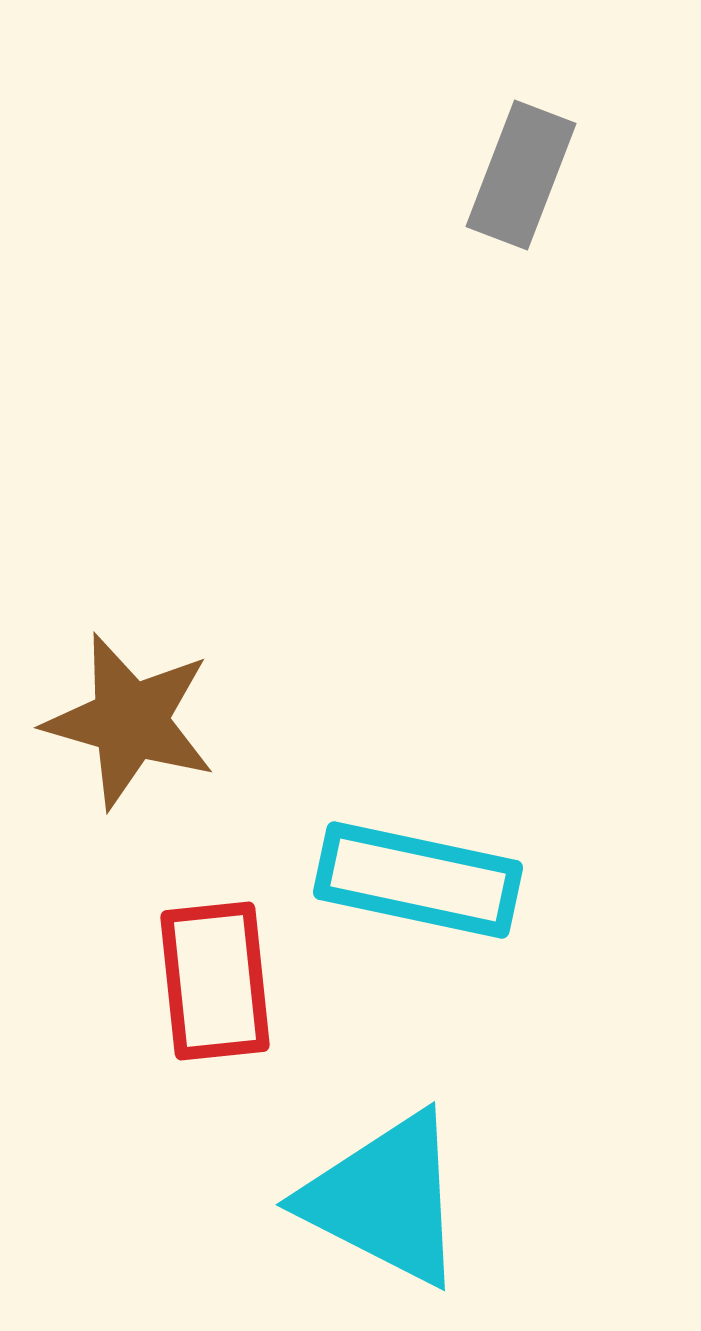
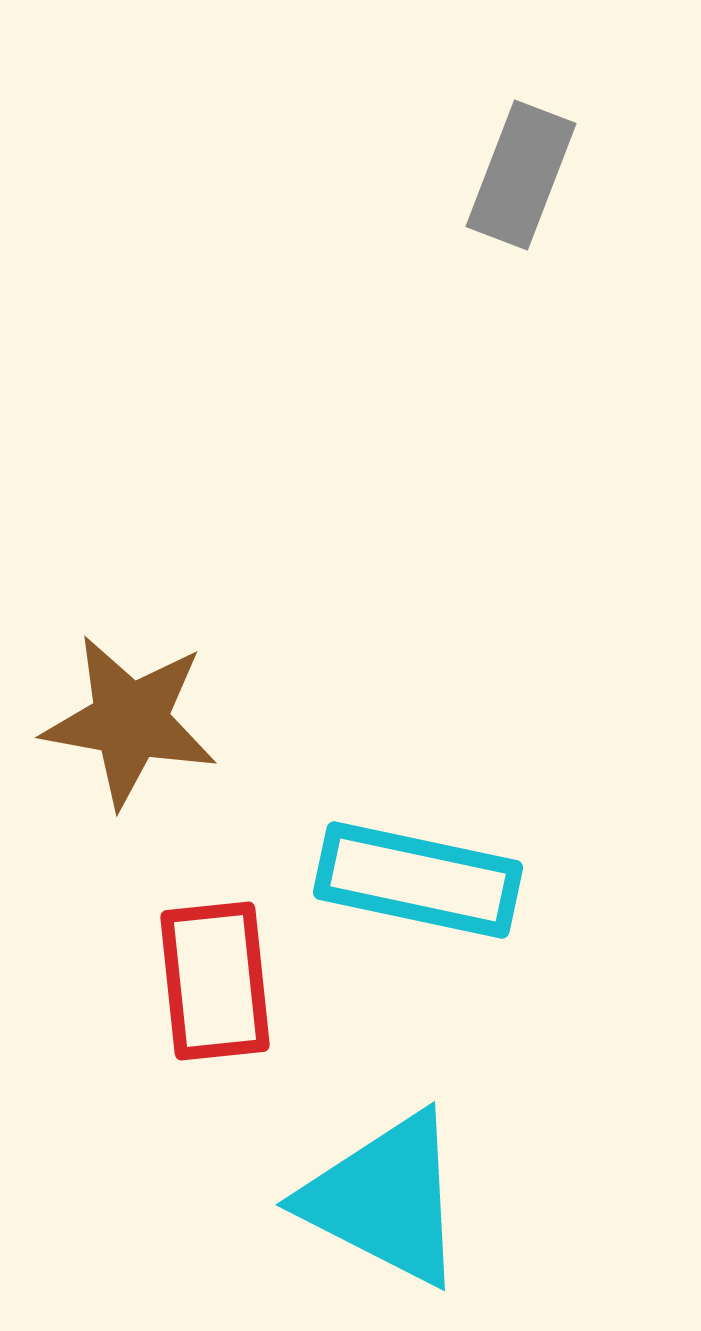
brown star: rotated 6 degrees counterclockwise
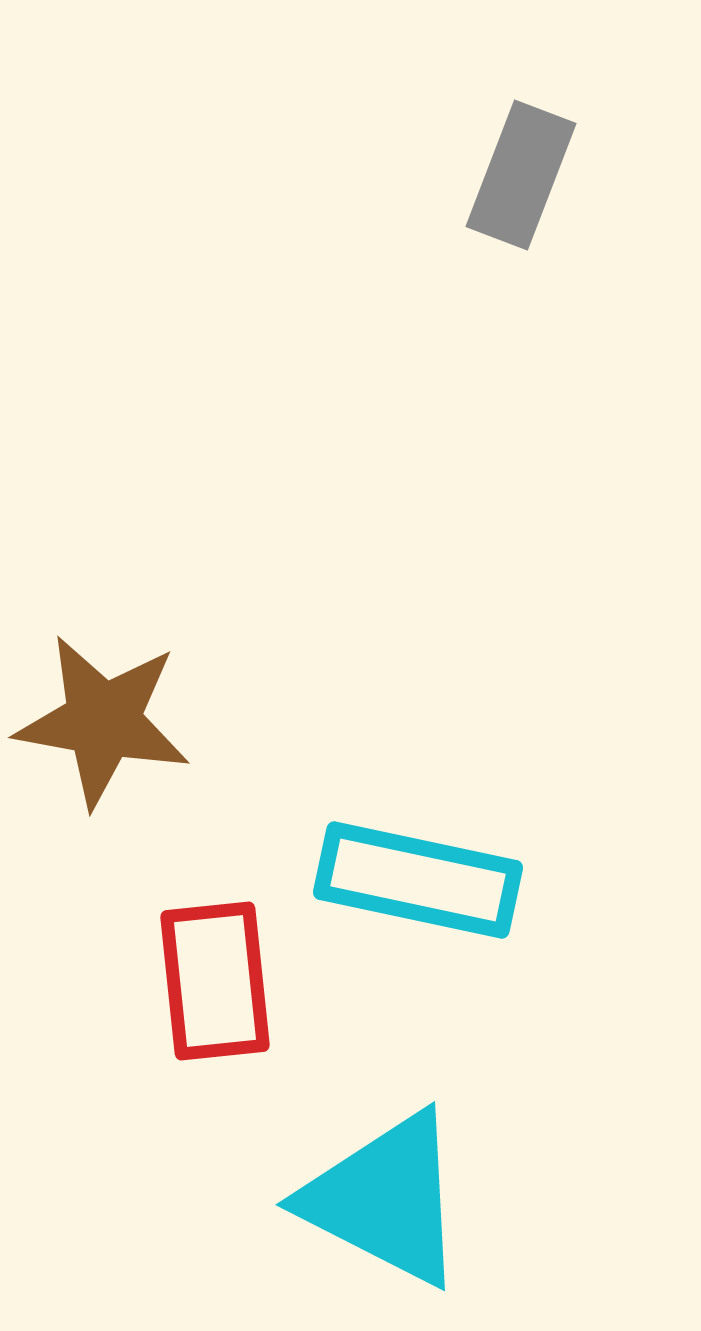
brown star: moved 27 px left
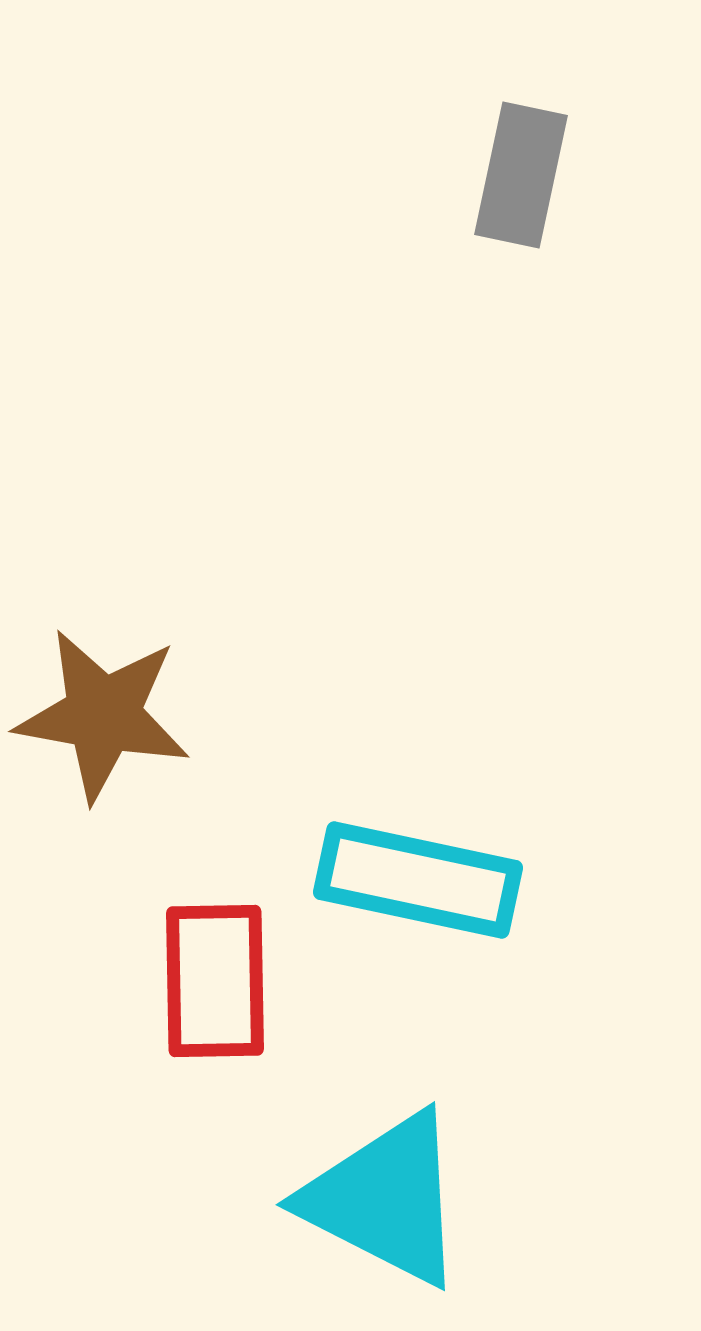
gray rectangle: rotated 9 degrees counterclockwise
brown star: moved 6 px up
red rectangle: rotated 5 degrees clockwise
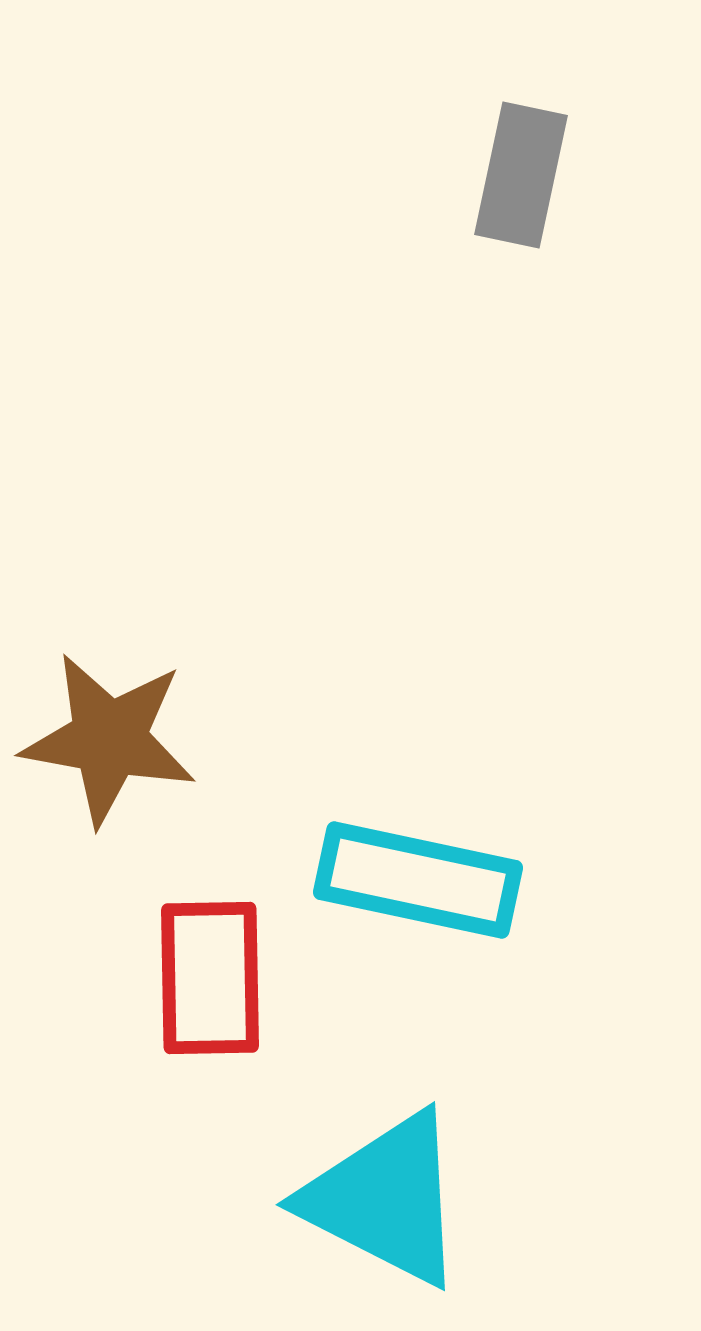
brown star: moved 6 px right, 24 px down
red rectangle: moved 5 px left, 3 px up
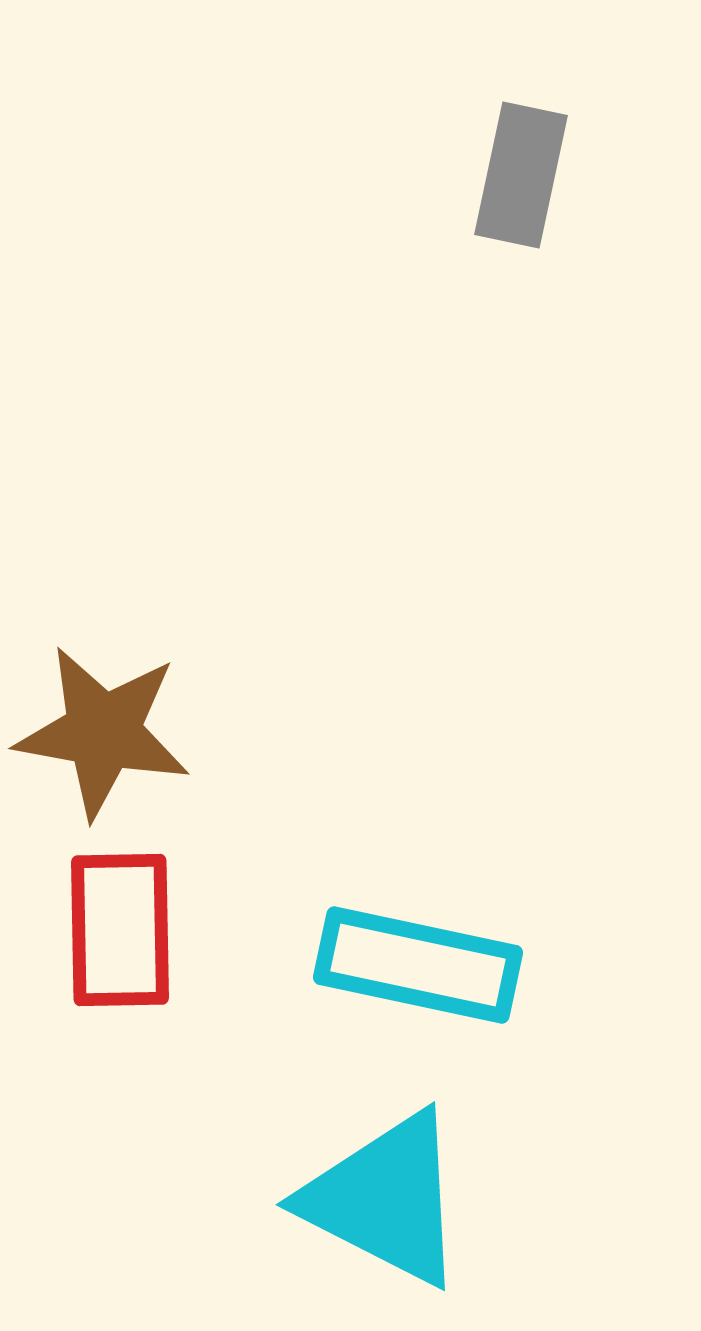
brown star: moved 6 px left, 7 px up
cyan rectangle: moved 85 px down
red rectangle: moved 90 px left, 48 px up
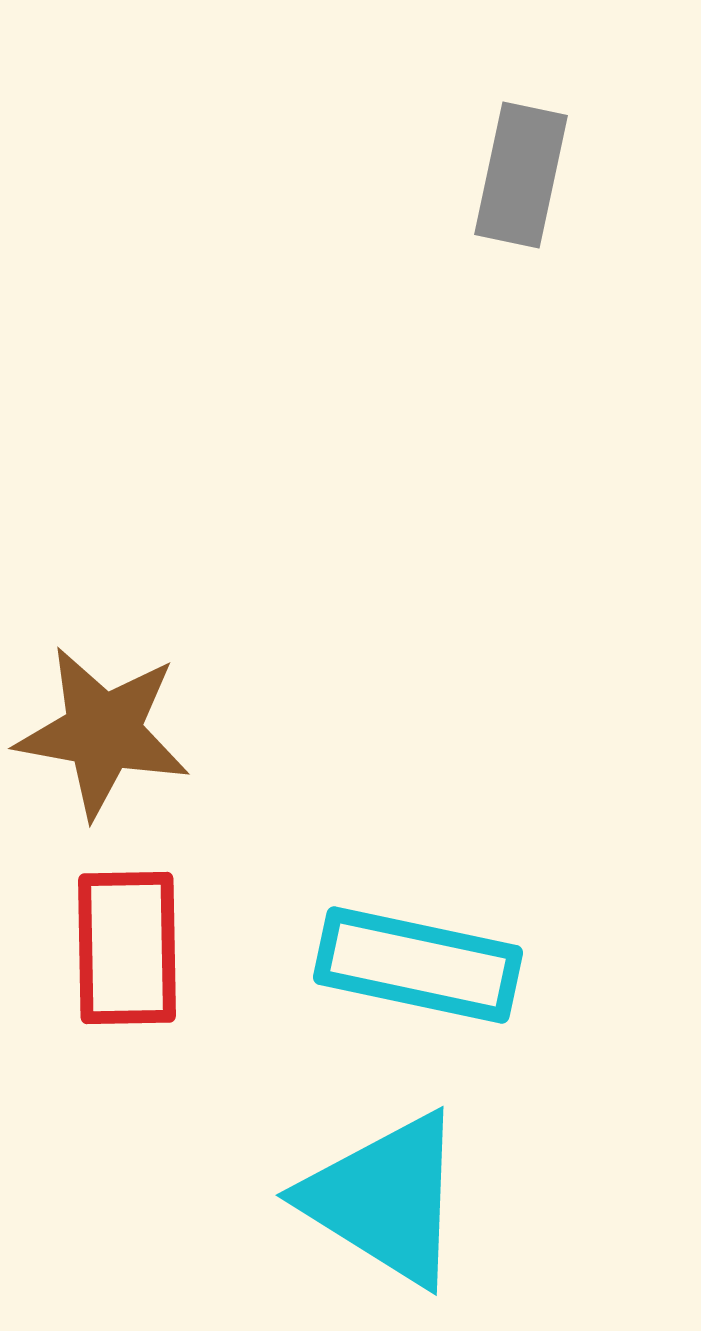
red rectangle: moved 7 px right, 18 px down
cyan triangle: rotated 5 degrees clockwise
